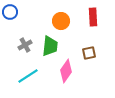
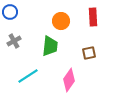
gray cross: moved 11 px left, 4 px up
pink diamond: moved 3 px right, 9 px down
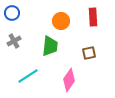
blue circle: moved 2 px right, 1 px down
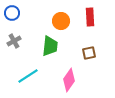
red rectangle: moved 3 px left
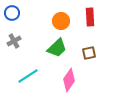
green trapezoid: moved 7 px right, 2 px down; rotated 40 degrees clockwise
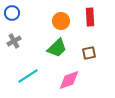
pink diamond: rotated 35 degrees clockwise
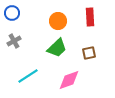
orange circle: moved 3 px left
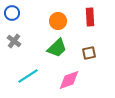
gray cross: rotated 24 degrees counterclockwise
